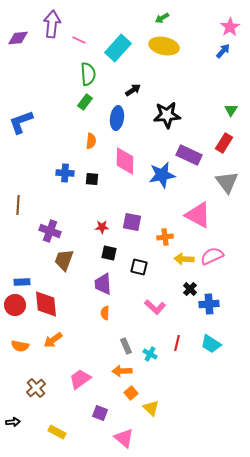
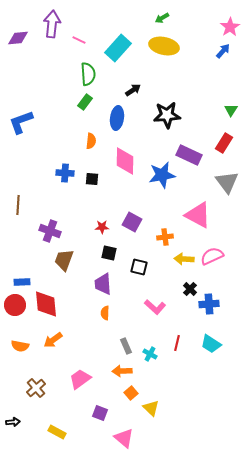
purple square at (132, 222): rotated 18 degrees clockwise
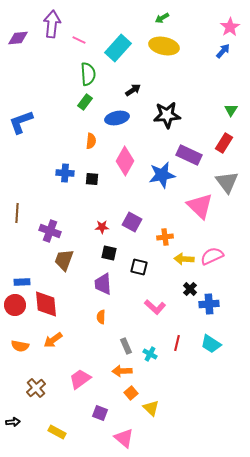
blue ellipse at (117, 118): rotated 70 degrees clockwise
pink diamond at (125, 161): rotated 28 degrees clockwise
brown line at (18, 205): moved 1 px left, 8 px down
pink triangle at (198, 215): moved 2 px right, 9 px up; rotated 16 degrees clockwise
orange semicircle at (105, 313): moved 4 px left, 4 px down
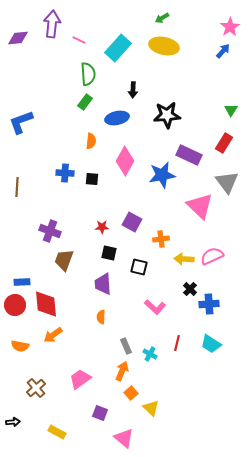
black arrow at (133, 90): rotated 126 degrees clockwise
brown line at (17, 213): moved 26 px up
orange cross at (165, 237): moved 4 px left, 2 px down
orange arrow at (53, 340): moved 5 px up
orange arrow at (122, 371): rotated 114 degrees clockwise
